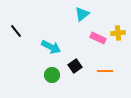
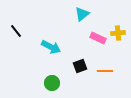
black square: moved 5 px right; rotated 16 degrees clockwise
green circle: moved 8 px down
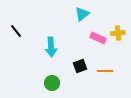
cyan arrow: rotated 60 degrees clockwise
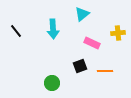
pink rectangle: moved 6 px left, 5 px down
cyan arrow: moved 2 px right, 18 px up
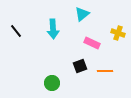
yellow cross: rotated 24 degrees clockwise
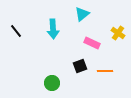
yellow cross: rotated 16 degrees clockwise
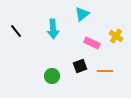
yellow cross: moved 2 px left, 3 px down
green circle: moved 7 px up
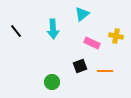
yellow cross: rotated 24 degrees counterclockwise
green circle: moved 6 px down
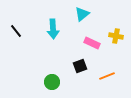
orange line: moved 2 px right, 5 px down; rotated 21 degrees counterclockwise
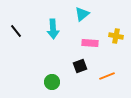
pink rectangle: moved 2 px left; rotated 21 degrees counterclockwise
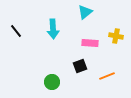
cyan triangle: moved 3 px right, 2 px up
